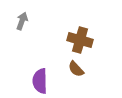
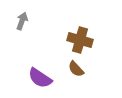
purple semicircle: moved 3 px up; rotated 55 degrees counterclockwise
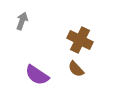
brown cross: rotated 10 degrees clockwise
purple semicircle: moved 3 px left, 3 px up
